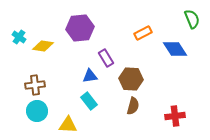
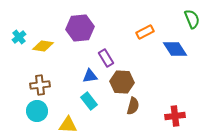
orange rectangle: moved 2 px right, 1 px up
cyan cross: rotated 16 degrees clockwise
brown hexagon: moved 9 px left, 3 px down
brown cross: moved 5 px right
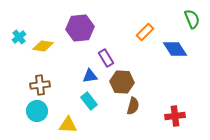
orange rectangle: rotated 18 degrees counterclockwise
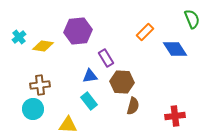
purple hexagon: moved 2 px left, 3 px down
cyan circle: moved 4 px left, 2 px up
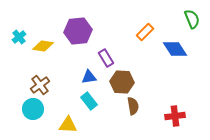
blue triangle: moved 1 px left, 1 px down
brown cross: rotated 30 degrees counterclockwise
brown semicircle: rotated 24 degrees counterclockwise
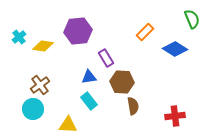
blue diamond: rotated 25 degrees counterclockwise
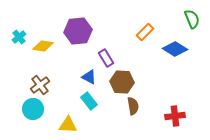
blue triangle: rotated 35 degrees clockwise
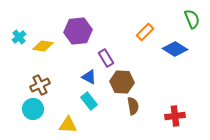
brown cross: rotated 12 degrees clockwise
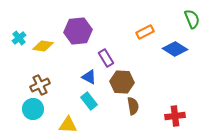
orange rectangle: rotated 18 degrees clockwise
cyan cross: moved 1 px down
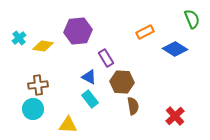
brown cross: moved 2 px left; rotated 18 degrees clockwise
cyan rectangle: moved 1 px right, 2 px up
red cross: rotated 36 degrees counterclockwise
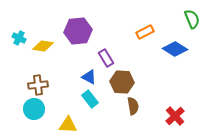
cyan cross: rotated 24 degrees counterclockwise
cyan circle: moved 1 px right
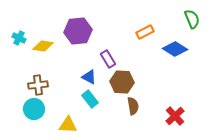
purple rectangle: moved 2 px right, 1 px down
